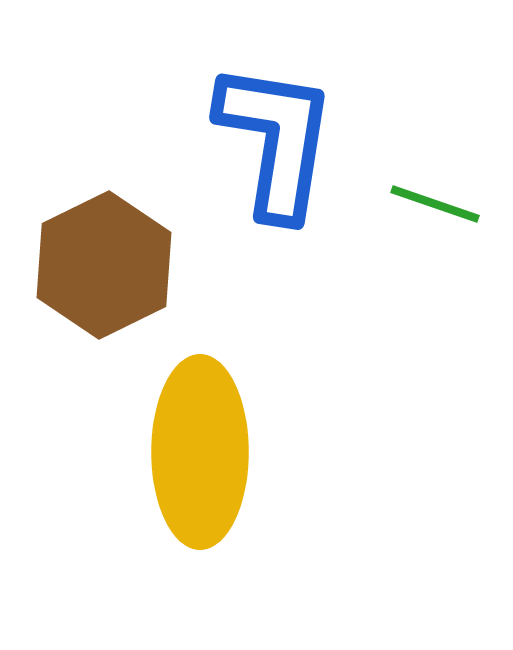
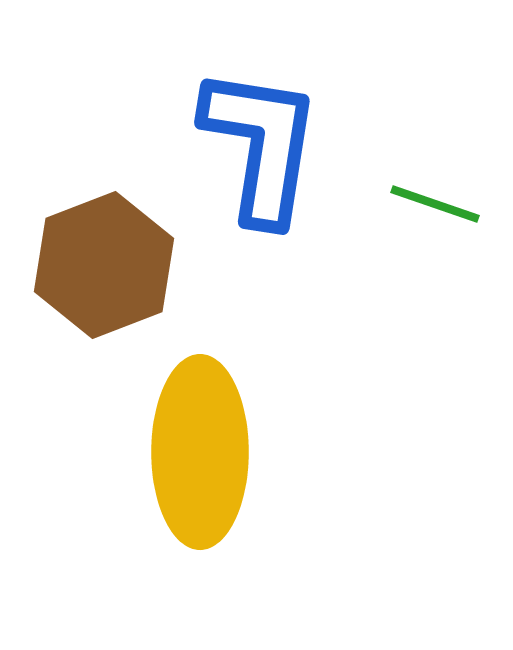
blue L-shape: moved 15 px left, 5 px down
brown hexagon: rotated 5 degrees clockwise
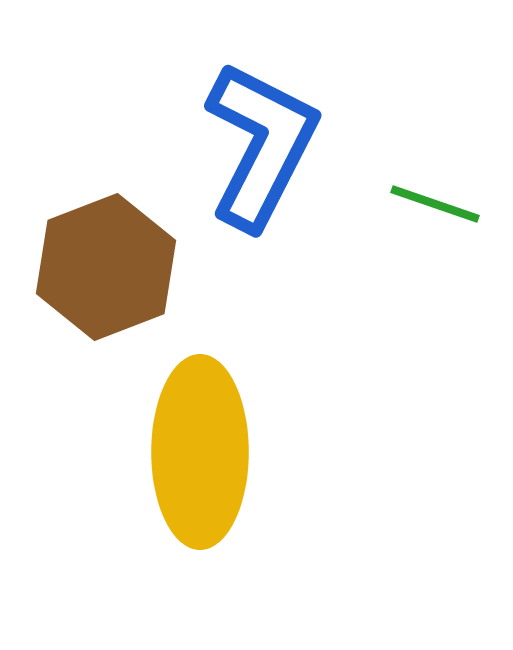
blue L-shape: rotated 18 degrees clockwise
brown hexagon: moved 2 px right, 2 px down
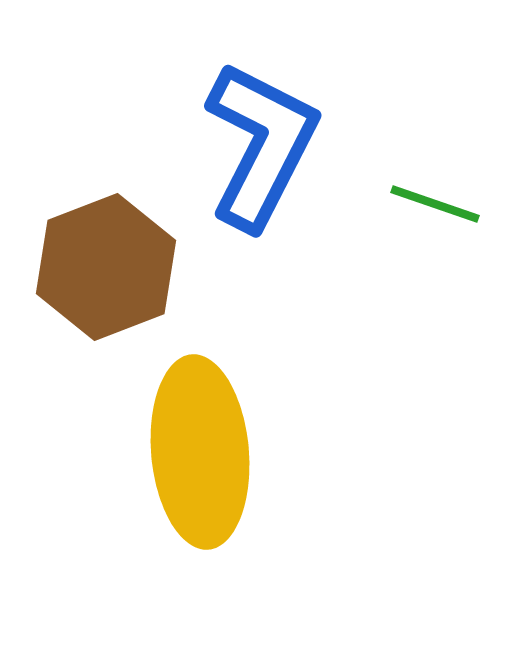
yellow ellipse: rotated 5 degrees counterclockwise
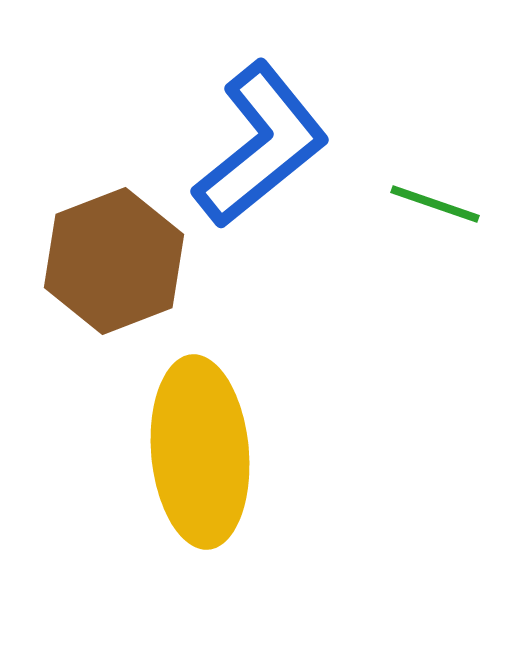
blue L-shape: rotated 24 degrees clockwise
brown hexagon: moved 8 px right, 6 px up
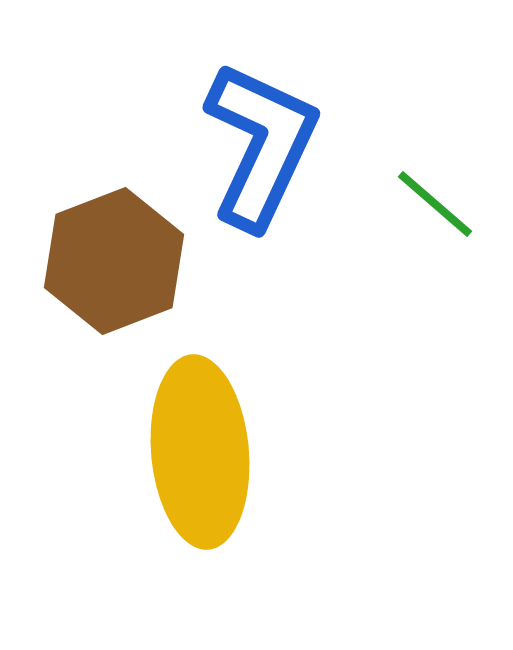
blue L-shape: rotated 26 degrees counterclockwise
green line: rotated 22 degrees clockwise
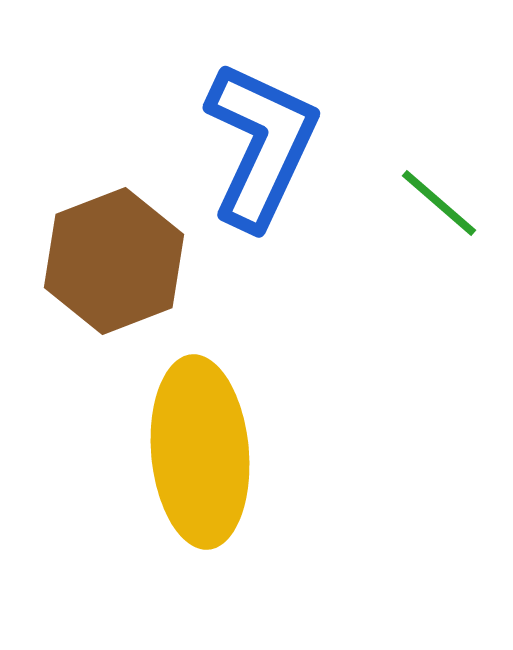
green line: moved 4 px right, 1 px up
